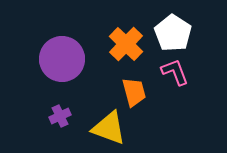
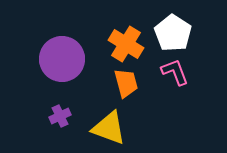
orange cross: rotated 12 degrees counterclockwise
orange trapezoid: moved 8 px left, 9 px up
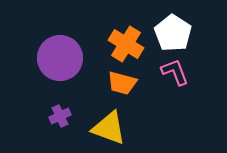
purple circle: moved 2 px left, 1 px up
orange trapezoid: moved 4 px left; rotated 120 degrees clockwise
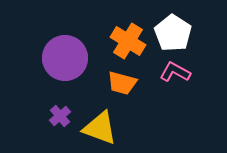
orange cross: moved 2 px right, 3 px up
purple circle: moved 5 px right
pink L-shape: rotated 40 degrees counterclockwise
purple cross: rotated 15 degrees counterclockwise
yellow triangle: moved 9 px left
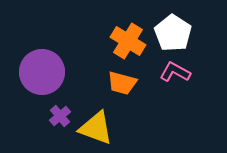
purple circle: moved 23 px left, 14 px down
yellow triangle: moved 4 px left
